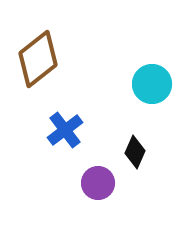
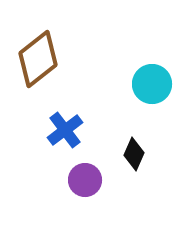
black diamond: moved 1 px left, 2 px down
purple circle: moved 13 px left, 3 px up
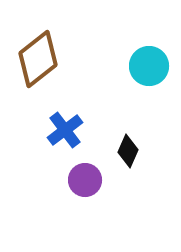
cyan circle: moved 3 px left, 18 px up
black diamond: moved 6 px left, 3 px up
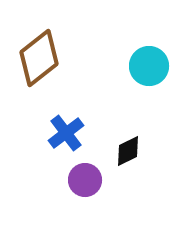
brown diamond: moved 1 px right, 1 px up
blue cross: moved 1 px right, 3 px down
black diamond: rotated 40 degrees clockwise
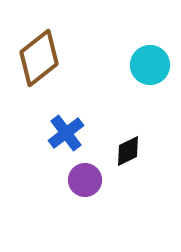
cyan circle: moved 1 px right, 1 px up
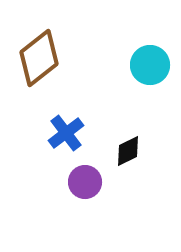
purple circle: moved 2 px down
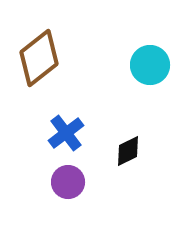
purple circle: moved 17 px left
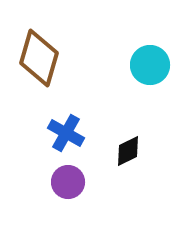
brown diamond: rotated 36 degrees counterclockwise
blue cross: rotated 24 degrees counterclockwise
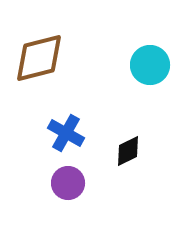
brown diamond: rotated 60 degrees clockwise
purple circle: moved 1 px down
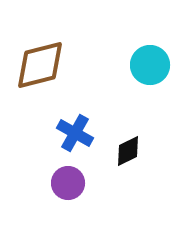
brown diamond: moved 1 px right, 7 px down
blue cross: moved 9 px right
